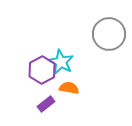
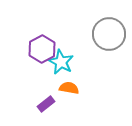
purple hexagon: moved 21 px up
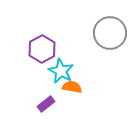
gray circle: moved 1 px right, 1 px up
cyan star: moved 9 px down
orange semicircle: moved 3 px right, 1 px up
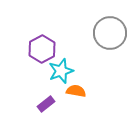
cyan star: rotated 25 degrees clockwise
orange semicircle: moved 4 px right, 4 px down
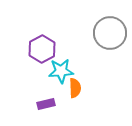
cyan star: rotated 15 degrees clockwise
orange semicircle: moved 1 px left, 3 px up; rotated 78 degrees clockwise
purple rectangle: rotated 24 degrees clockwise
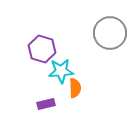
purple hexagon: rotated 16 degrees counterclockwise
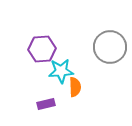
gray circle: moved 14 px down
purple hexagon: rotated 20 degrees counterclockwise
orange semicircle: moved 1 px up
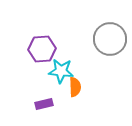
gray circle: moved 8 px up
cyan star: rotated 10 degrees clockwise
purple rectangle: moved 2 px left
